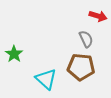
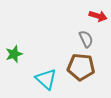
green star: rotated 18 degrees clockwise
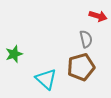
gray semicircle: rotated 12 degrees clockwise
brown pentagon: rotated 20 degrees counterclockwise
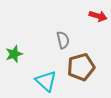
gray semicircle: moved 23 px left, 1 px down
cyan triangle: moved 2 px down
